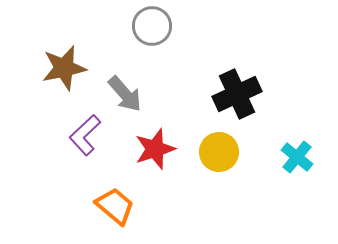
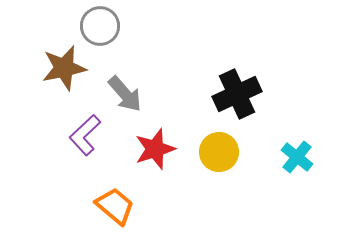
gray circle: moved 52 px left
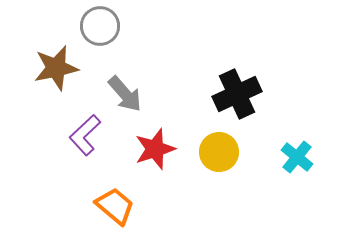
brown star: moved 8 px left
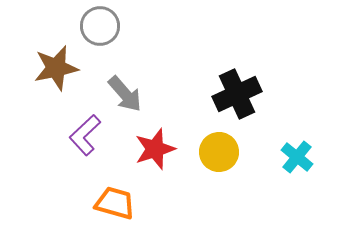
orange trapezoid: moved 3 px up; rotated 24 degrees counterclockwise
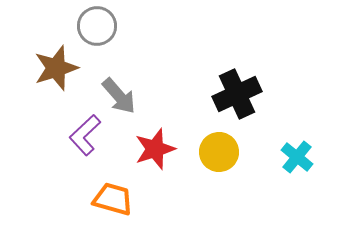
gray circle: moved 3 px left
brown star: rotated 6 degrees counterclockwise
gray arrow: moved 6 px left, 2 px down
orange trapezoid: moved 2 px left, 4 px up
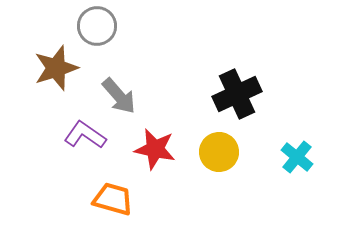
purple L-shape: rotated 78 degrees clockwise
red star: rotated 30 degrees clockwise
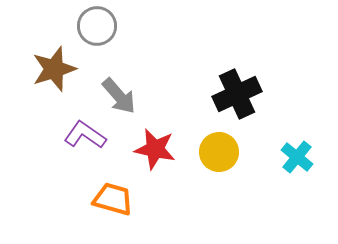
brown star: moved 2 px left, 1 px down
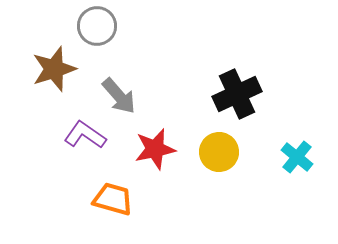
red star: rotated 24 degrees counterclockwise
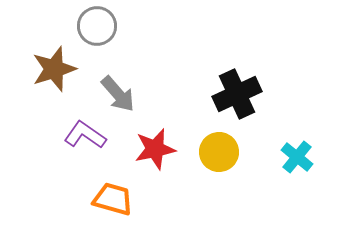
gray arrow: moved 1 px left, 2 px up
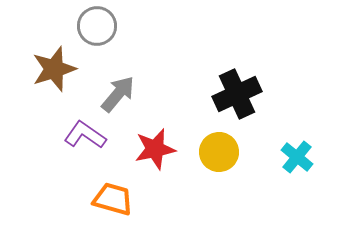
gray arrow: rotated 99 degrees counterclockwise
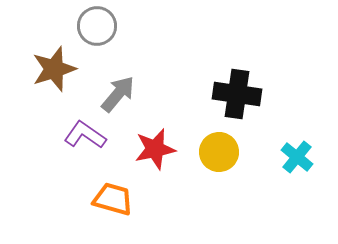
black cross: rotated 33 degrees clockwise
